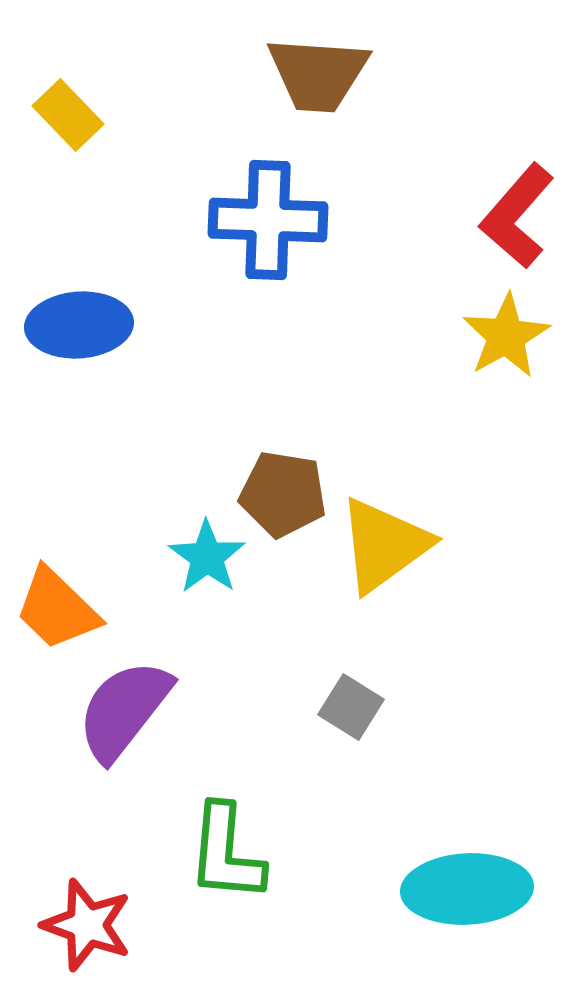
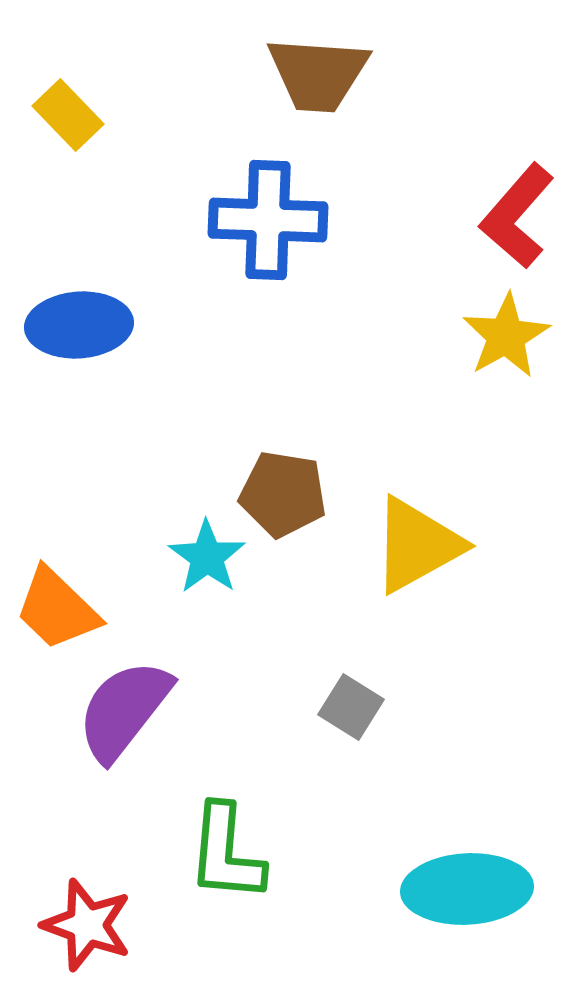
yellow triangle: moved 33 px right; rotated 7 degrees clockwise
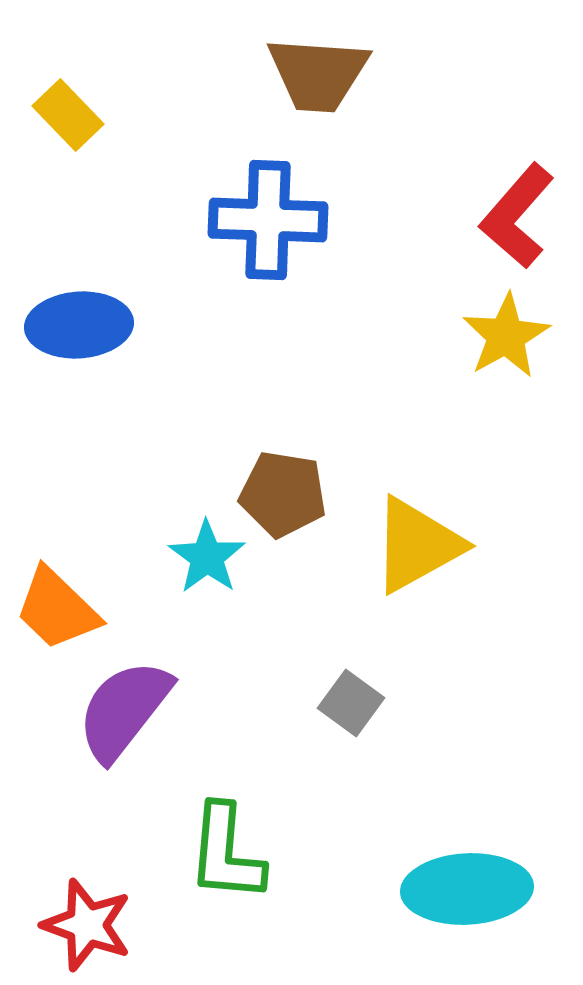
gray square: moved 4 px up; rotated 4 degrees clockwise
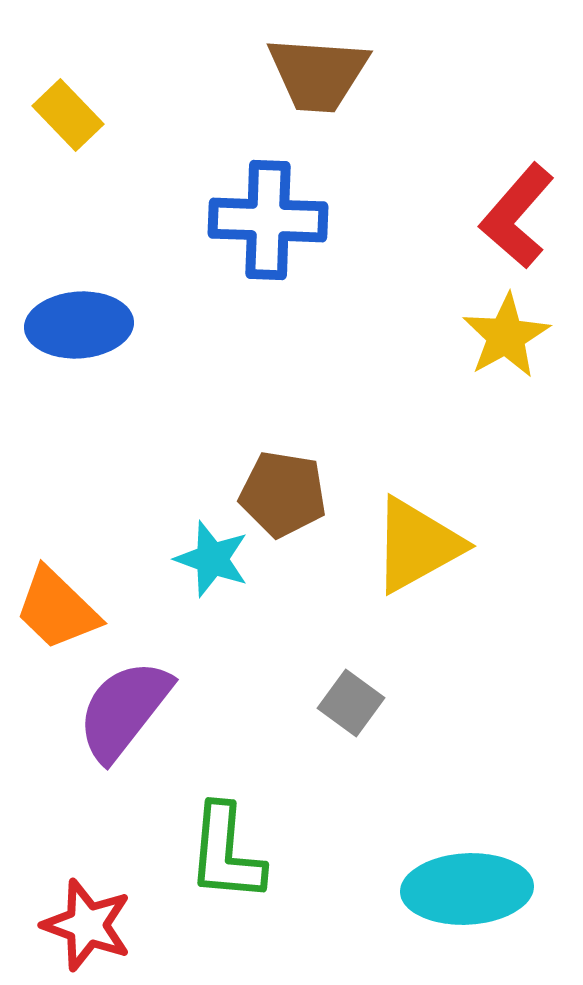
cyan star: moved 5 px right, 2 px down; rotated 16 degrees counterclockwise
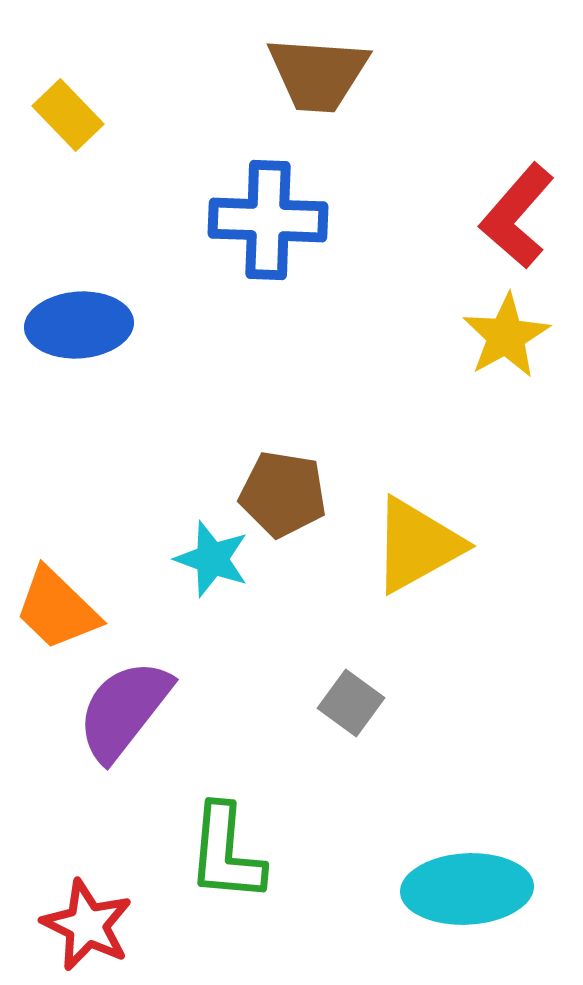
red star: rotated 6 degrees clockwise
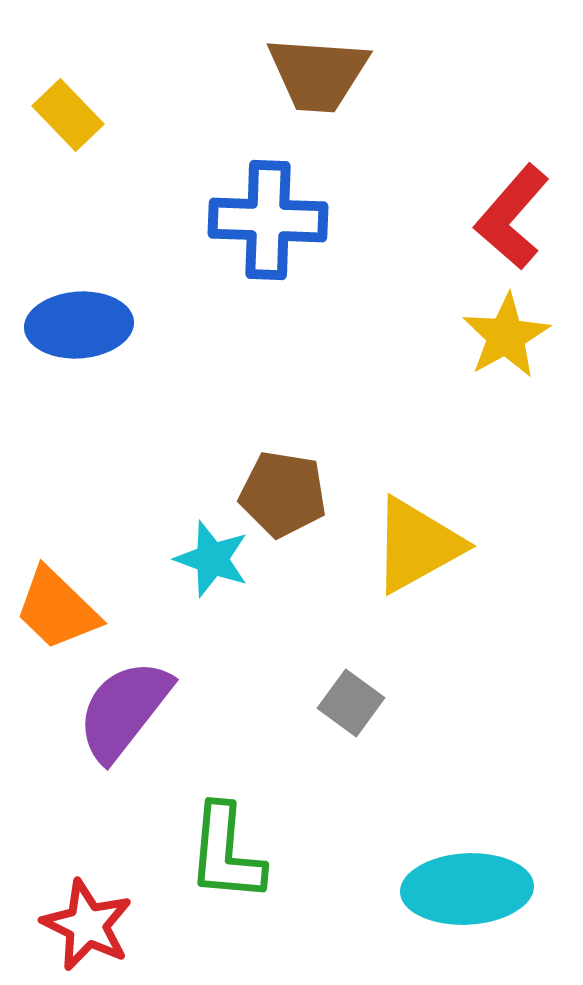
red L-shape: moved 5 px left, 1 px down
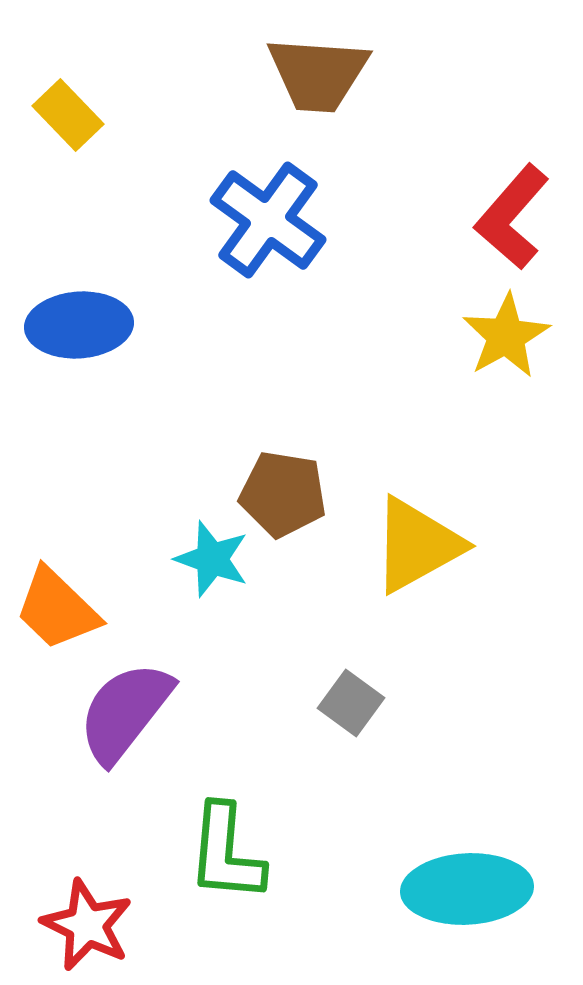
blue cross: rotated 34 degrees clockwise
purple semicircle: moved 1 px right, 2 px down
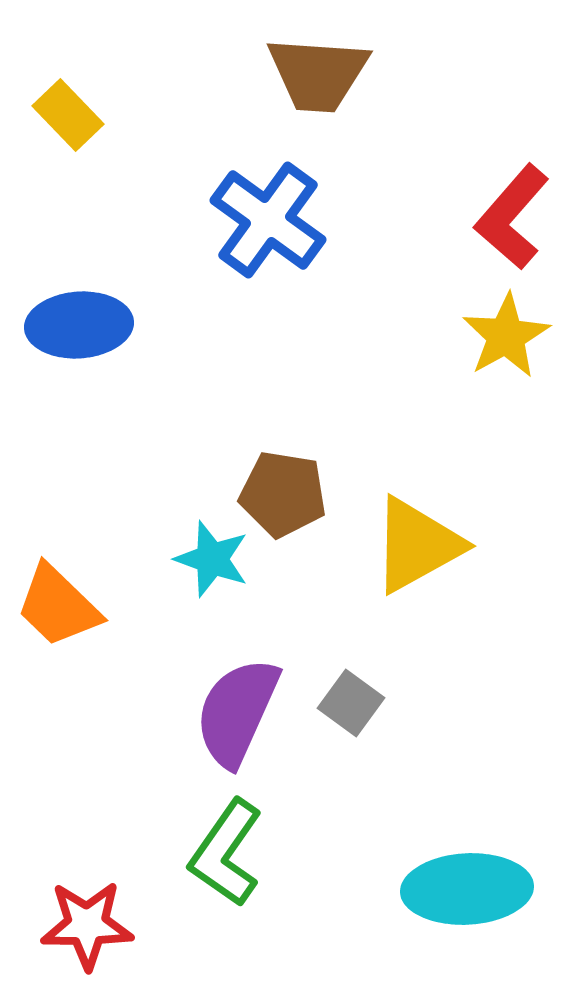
orange trapezoid: moved 1 px right, 3 px up
purple semicircle: moved 112 px right; rotated 14 degrees counterclockwise
green L-shape: rotated 30 degrees clockwise
red star: rotated 26 degrees counterclockwise
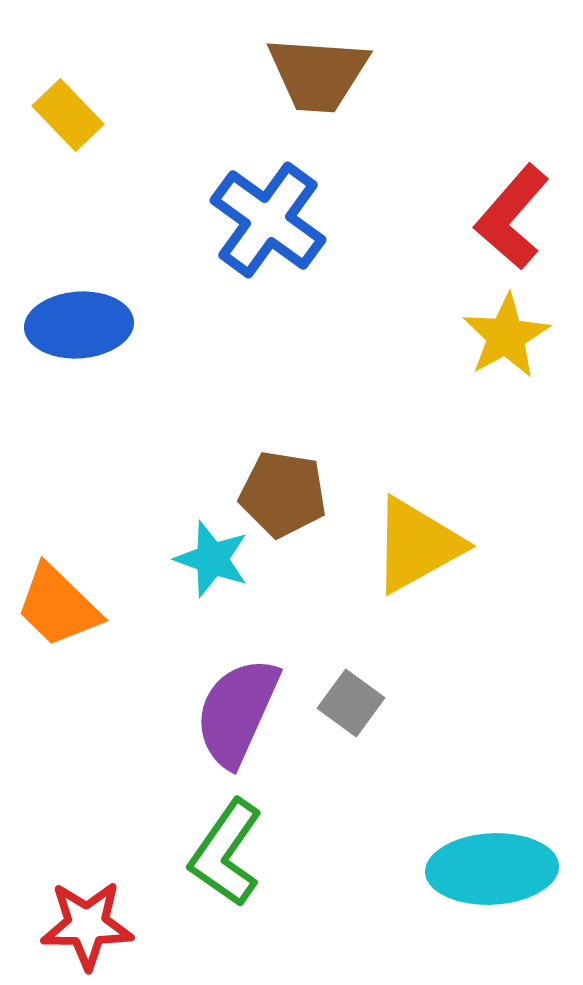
cyan ellipse: moved 25 px right, 20 px up
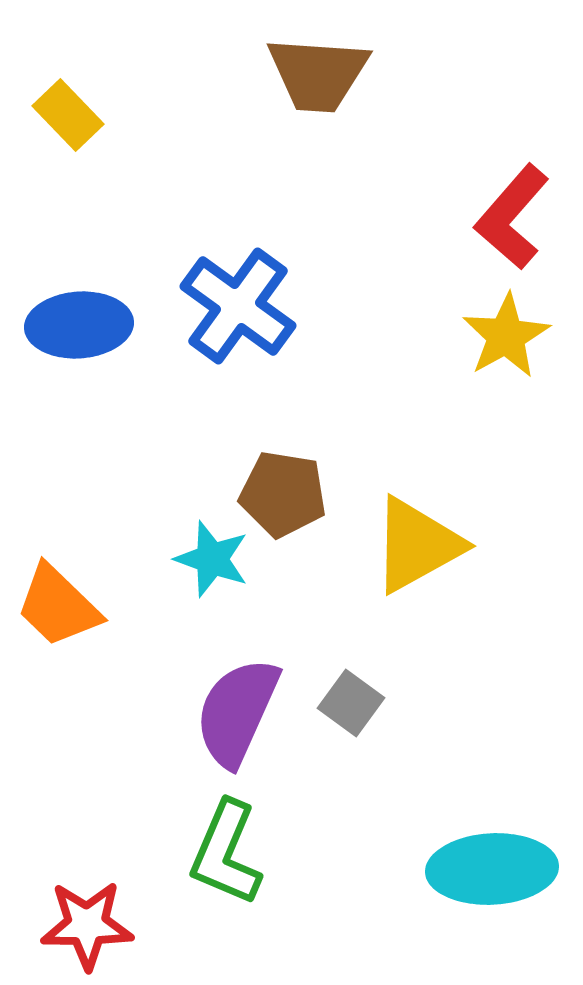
blue cross: moved 30 px left, 86 px down
green L-shape: rotated 12 degrees counterclockwise
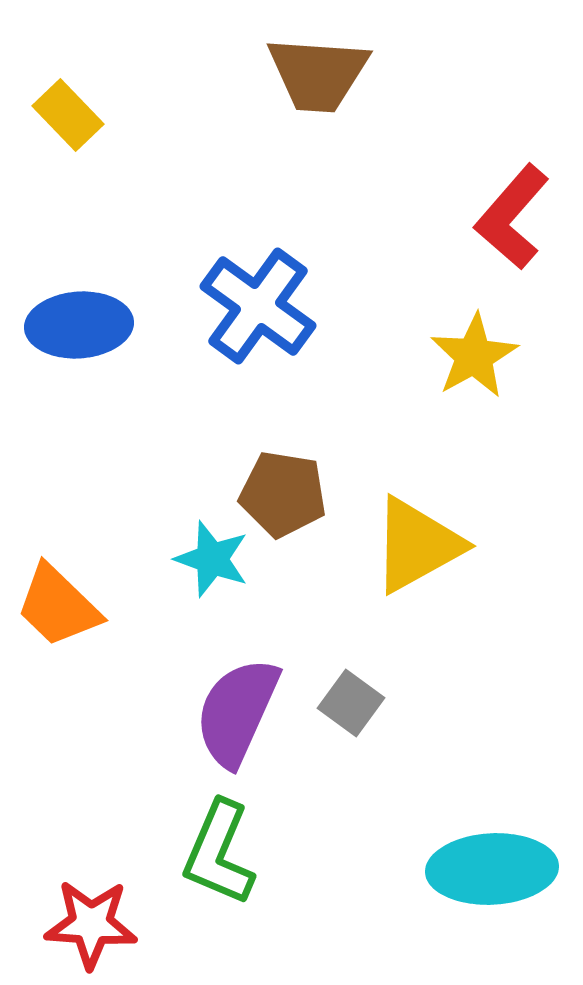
blue cross: moved 20 px right
yellow star: moved 32 px left, 20 px down
green L-shape: moved 7 px left
red star: moved 4 px right, 1 px up; rotated 4 degrees clockwise
